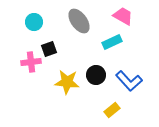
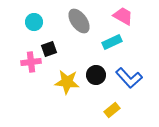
blue L-shape: moved 3 px up
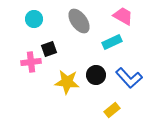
cyan circle: moved 3 px up
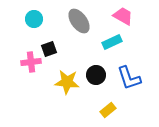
blue L-shape: rotated 24 degrees clockwise
yellow rectangle: moved 4 px left
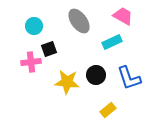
cyan circle: moved 7 px down
